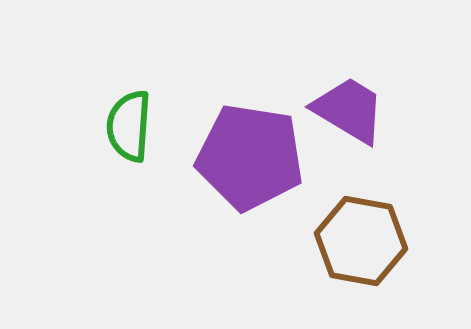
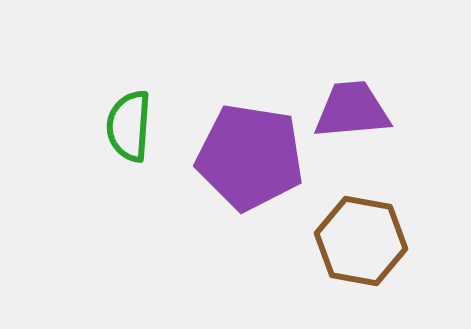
purple trapezoid: moved 3 px right; rotated 36 degrees counterclockwise
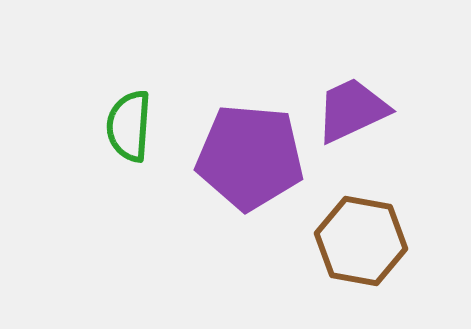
purple trapezoid: rotated 20 degrees counterclockwise
purple pentagon: rotated 4 degrees counterclockwise
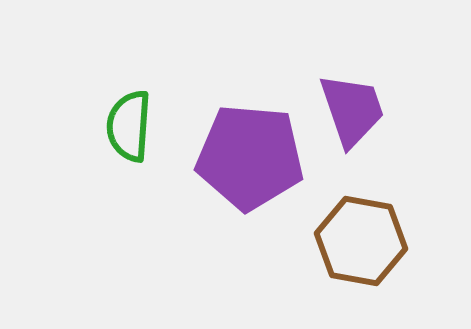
purple trapezoid: rotated 96 degrees clockwise
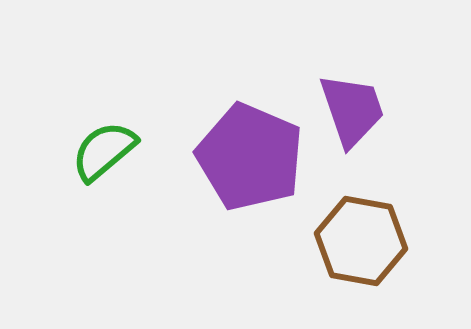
green semicircle: moved 25 px left, 25 px down; rotated 46 degrees clockwise
purple pentagon: rotated 18 degrees clockwise
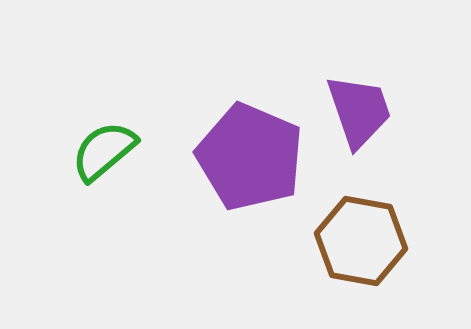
purple trapezoid: moved 7 px right, 1 px down
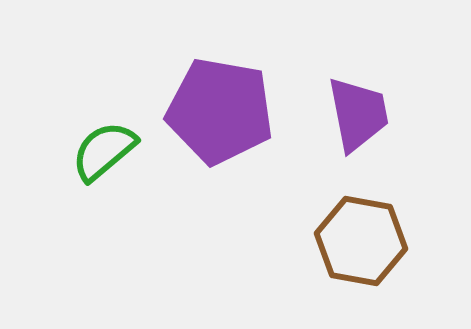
purple trapezoid: moved 1 px left, 3 px down; rotated 8 degrees clockwise
purple pentagon: moved 30 px left, 46 px up; rotated 13 degrees counterclockwise
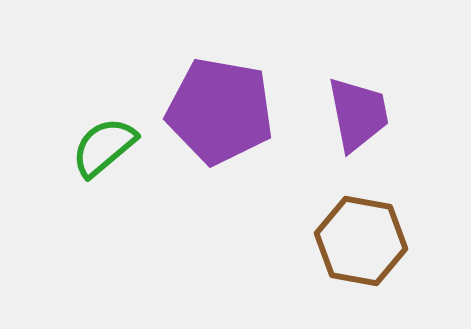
green semicircle: moved 4 px up
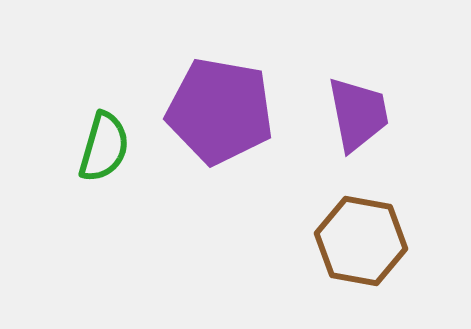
green semicircle: rotated 146 degrees clockwise
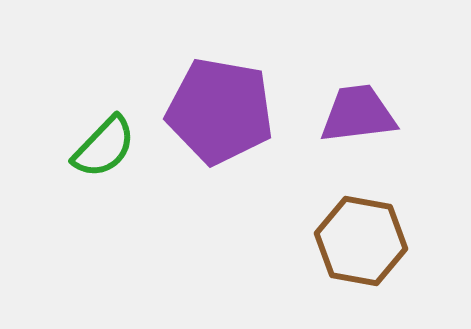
purple trapezoid: rotated 86 degrees counterclockwise
green semicircle: rotated 28 degrees clockwise
